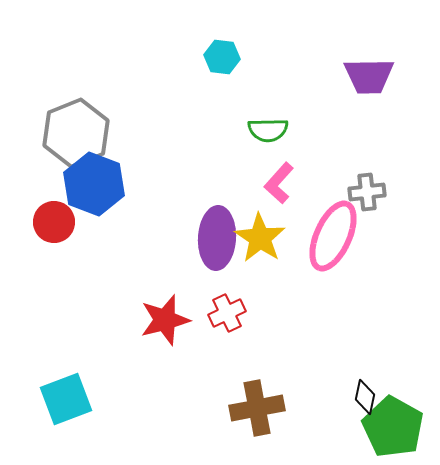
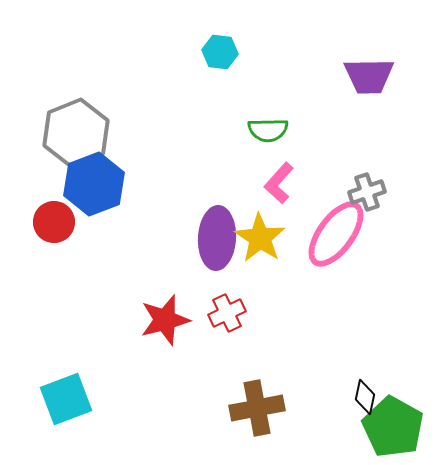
cyan hexagon: moved 2 px left, 5 px up
blue hexagon: rotated 18 degrees clockwise
gray cross: rotated 12 degrees counterclockwise
pink ellipse: moved 3 px right, 2 px up; rotated 12 degrees clockwise
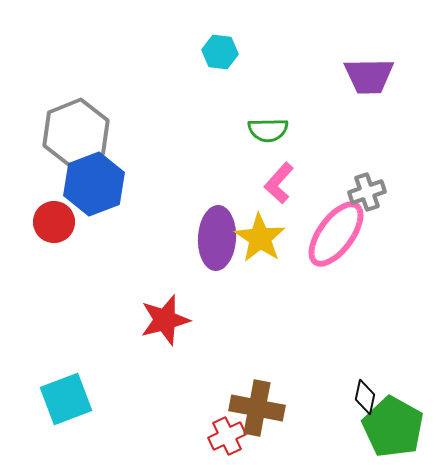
red cross: moved 123 px down
brown cross: rotated 22 degrees clockwise
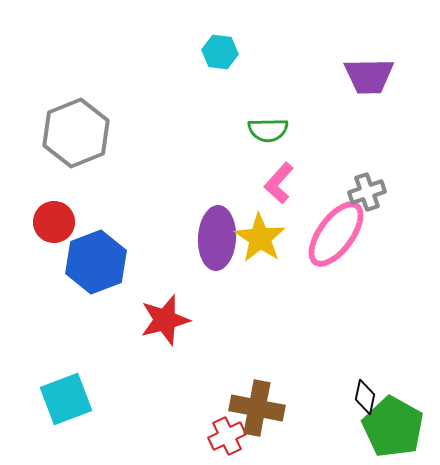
blue hexagon: moved 2 px right, 78 px down
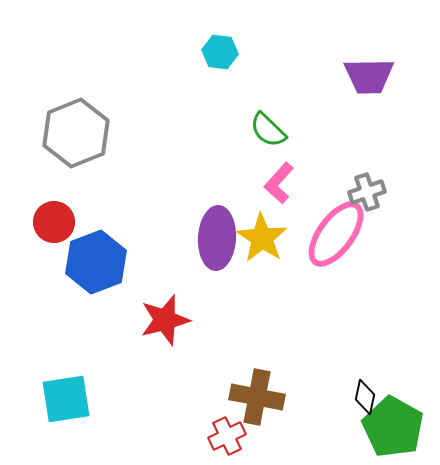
green semicircle: rotated 45 degrees clockwise
yellow star: moved 2 px right
cyan square: rotated 12 degrees clockwise
brown cross: moved 11 px up
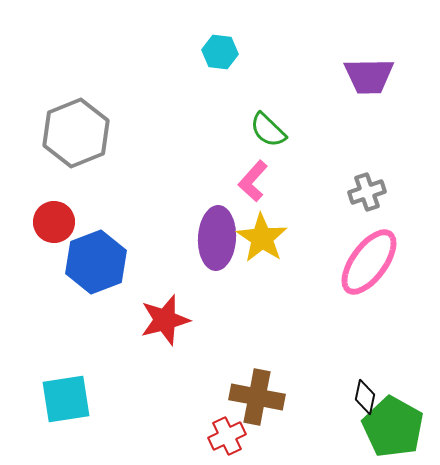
pink L-shape: moved 26 px left, 2 px up
pink ellipse: moved 33 px right, 28 px down
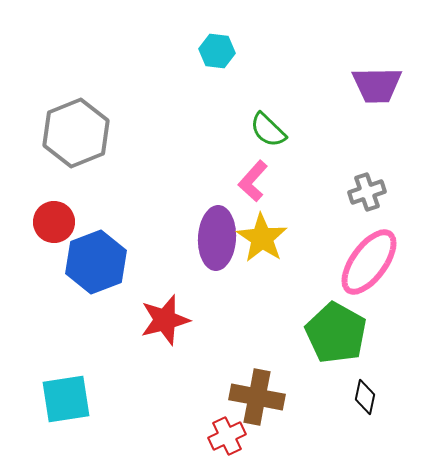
cyan hexagon: moved 3 px left, 1 px up
purple trapezoid: moved 8 px right, 9 px down
green pentagon: moved 57 px left, 94 px up
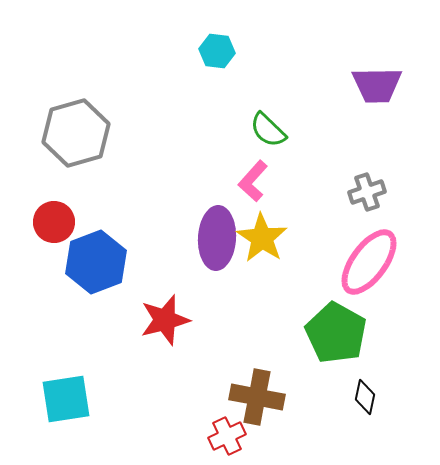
gray hexagon: rotated 6 degrees clockwise
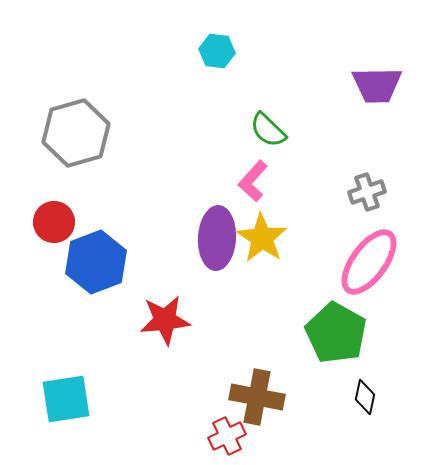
red star: rotated 9 degrees clockwise
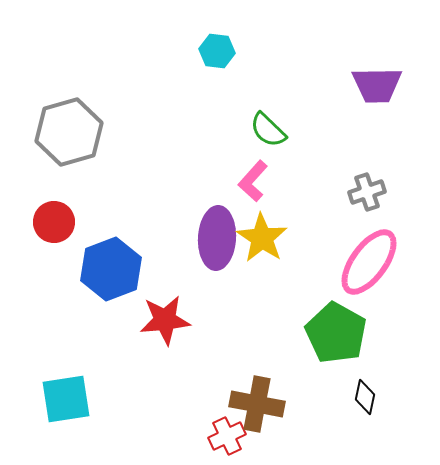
gray hexagon: moved 7 px left, 1 px up
blue hexagon: moved 15 px right, 7 px down
brown cross: moved 7 px down
